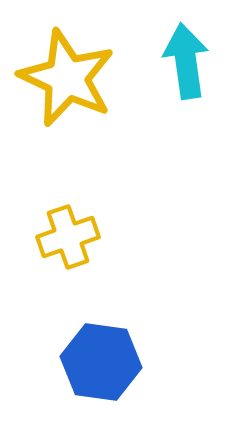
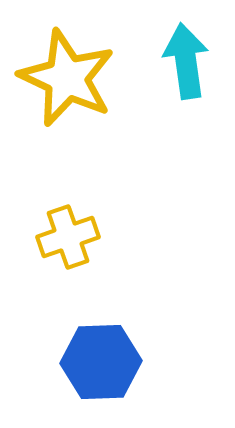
blue hexagon: rotated 10 degrees counterclockwise
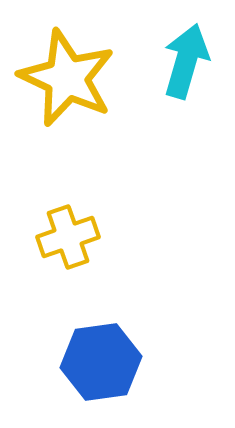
cyan arrow: rotated 24 degrees clockwise
blue hexagon: rotated 6 degrees counterclockwise
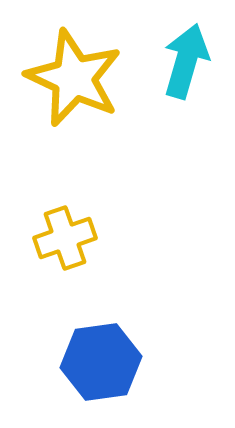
yellow star: moved 7 px right
yellow cross: moved 3 px left, 1 px down
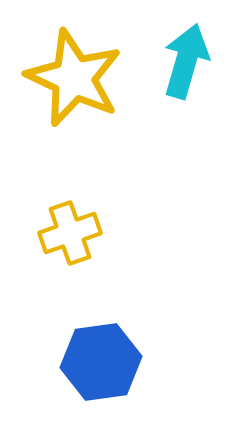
yellow cross: moved 5 px right, 5 px up
